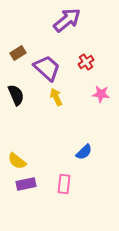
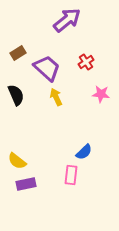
pink rectangle: moved 7 px right, 9 px up
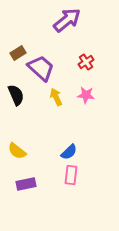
purple trapezoid: moved 6 px left
pink star: moved 15 px left, 1 px down
blue semicircle: moved 15 px left
yellow semicircle: moved 10 px up
